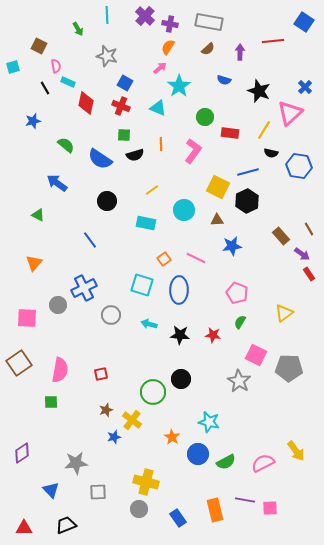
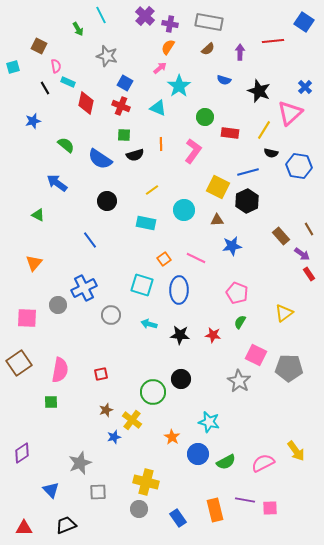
cyan line at (107, 15): moved 6 px left; rotated 24 degrees counterclockwise
gray star at (76, 463): moved 4 px right; rotated 15 degrees counterclockwise
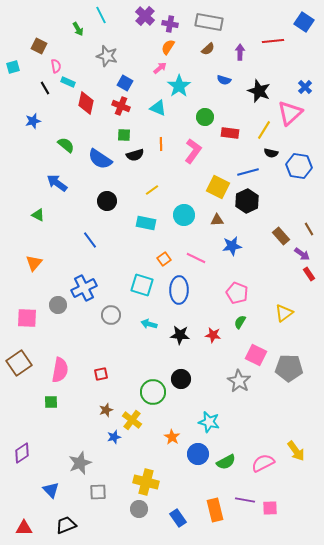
cyan circle at (184, 210): moved 5 px down
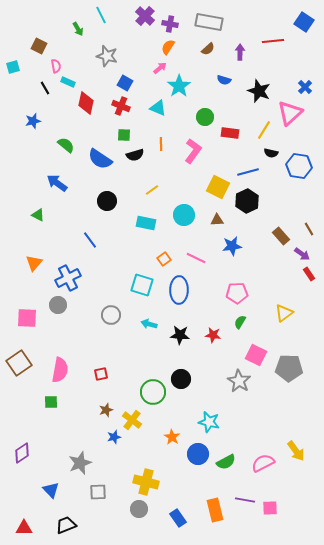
blue cross at (84, 288): moved 16 px left, 10 px up
pink pentagon at (237, 293): rotated 25 degrees counterclockwise
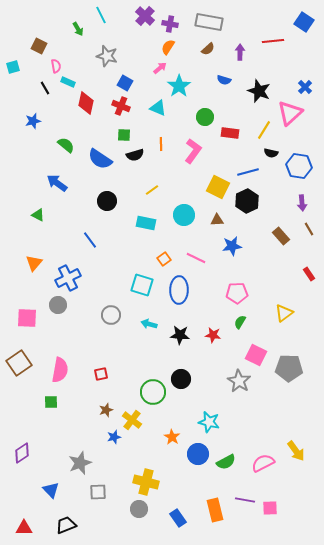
purple arrow at (302, 254): moved 51 px up; rotated 49 degrees clockwise
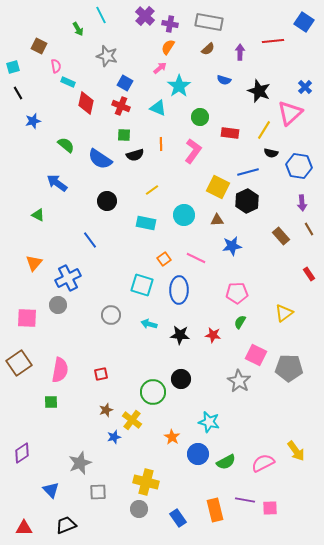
black line at (45, 88): moved 27 px left, 5 px down
green circle at (205, 117): moved 5 px left
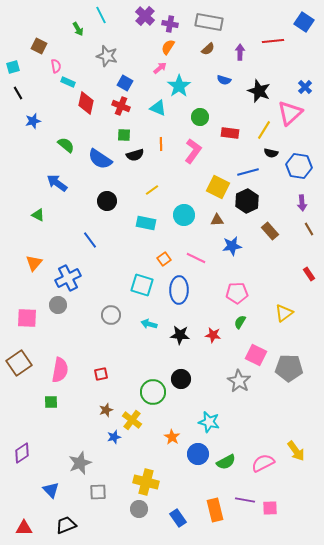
brown rectangle at (281, 236): moved 11 px left, 5 px up
